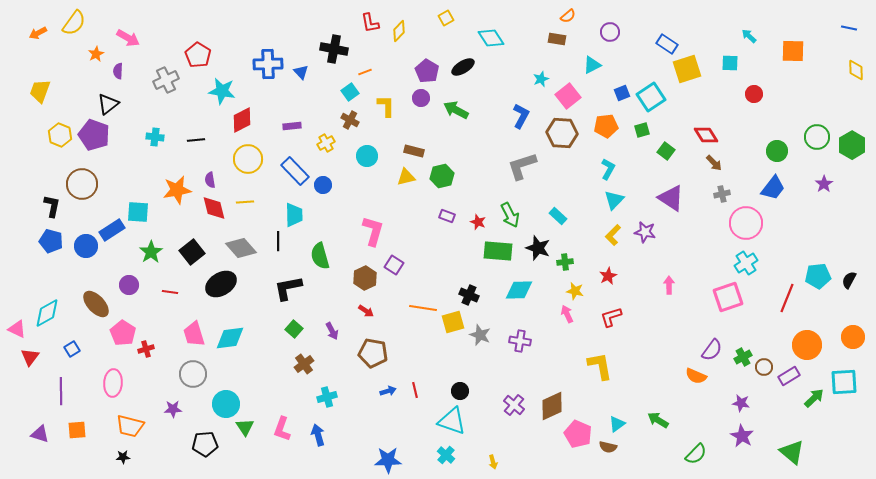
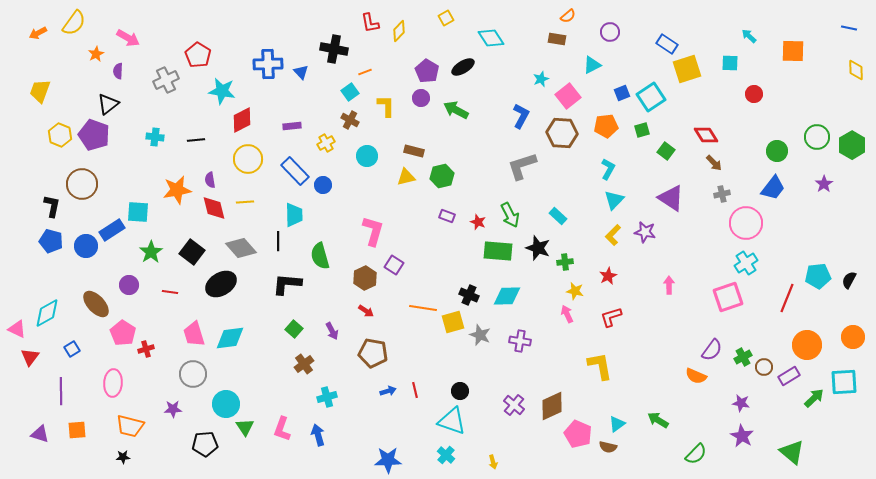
black square at (192, 252): rotated 15 degrees counterclockwise
black L-shape at (288, 288): moved 1 px left, 4 px up; rotated 16 degrees clockwise
cyan diamond at (519, 290): moved 12 px left, 6 px down
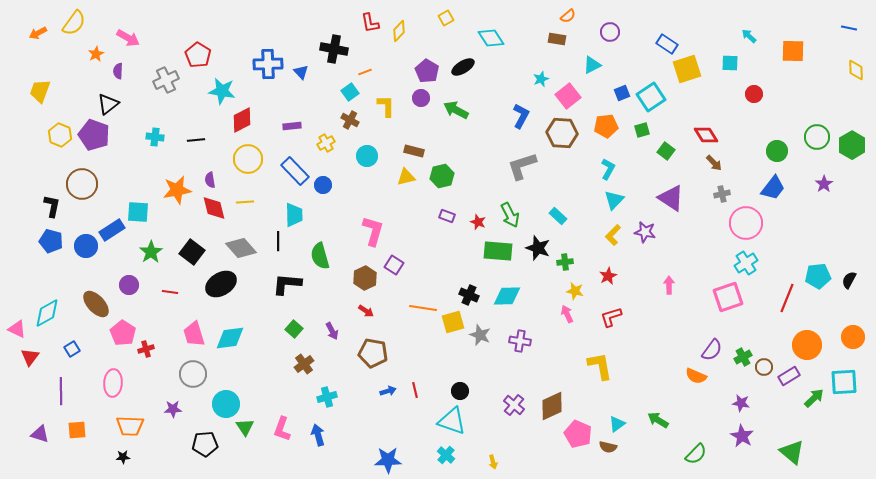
orange trapezoid at (130, 426): rotated 12 degrees counterclockwise
